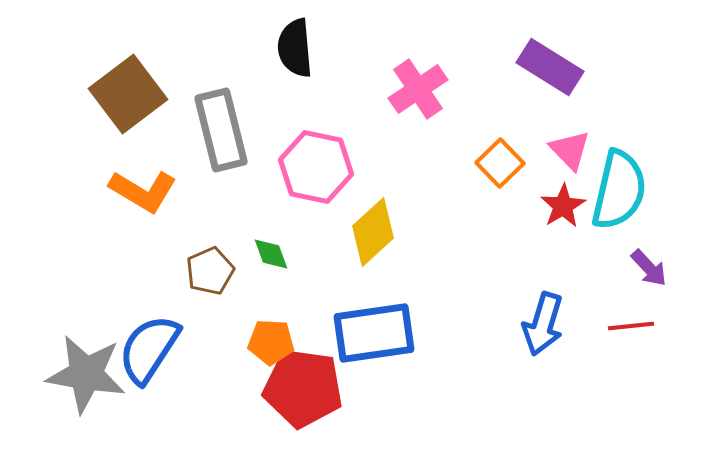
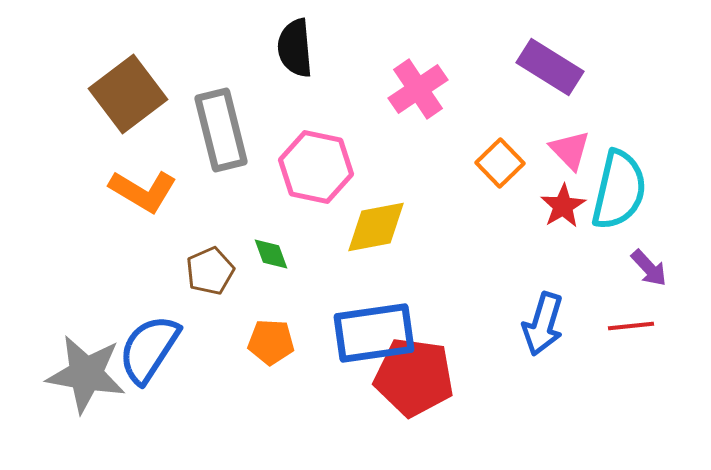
yellow diamond: moved 3 px right, 5 px up; rotated 32 degrees clockwise
red pentagon: moved 111 px right, 11 px up
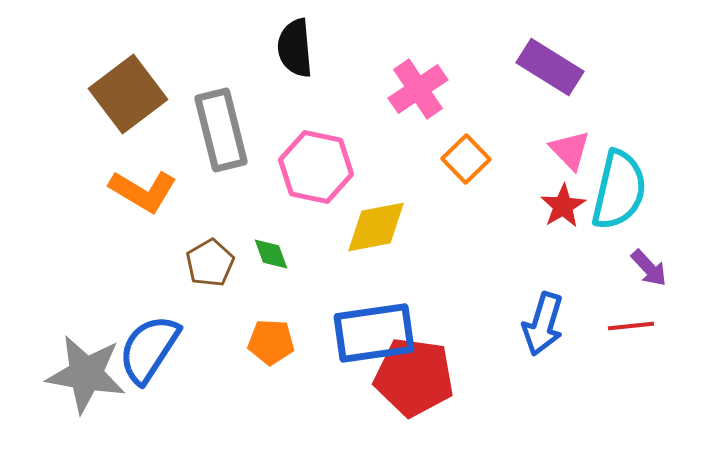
orange square: moved 34 px left, 4 px up
brown pentagon: moved 8 px up; rotated 6 degrees counterclockwise
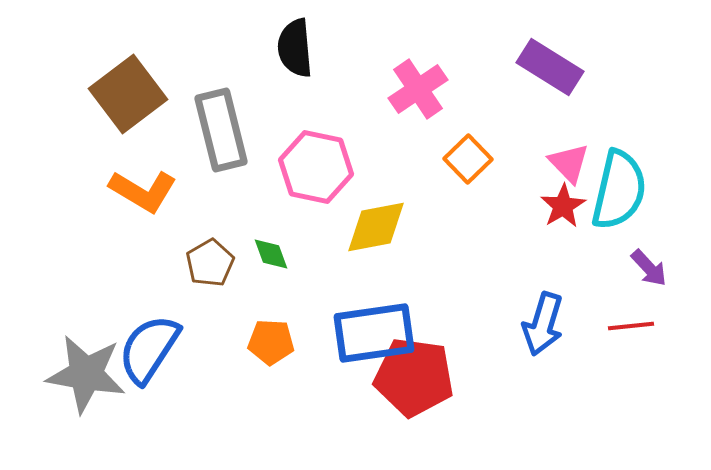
pink triangle: moved 1 px left, 13 px down
orange square: moved 2 px right
